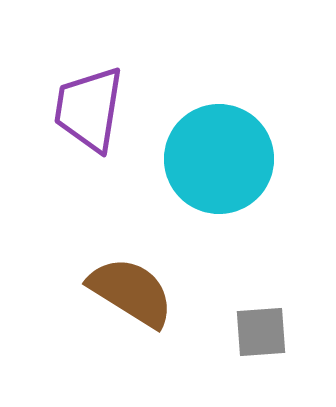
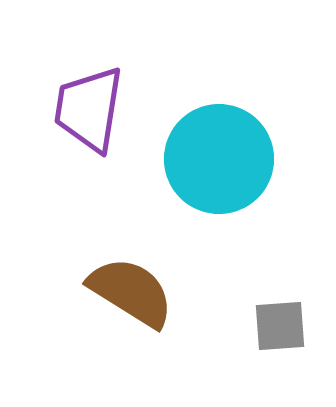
gray square: moved 19 px right, 6 px up
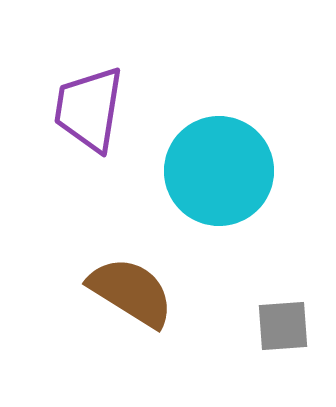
cyan circle: moved 12 px down
gray square: moved 3 px right
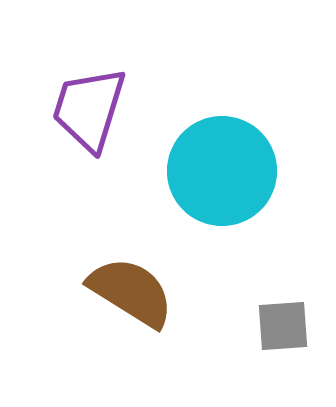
purple trapezoid: rotated 8 degrees clockwise
cyan circle: moved 3 px right
